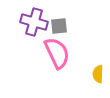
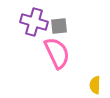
yellow semicircle: moved 3 px left, 11 px down
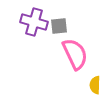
pink semicircle: moved 18 px right, 1 px down
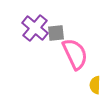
purple cross: moved 1 px right, 6 px down; rotated 24 degrees clockwise
gray square: moved 3 px left, 7 px down
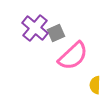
gray square: rotated 18 degrees counterclockwise
pink semicircle: moved 2 px left, 2 px down; rotated 72 degrees clockwise
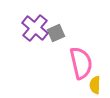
pink semicircle: moved 8 px right, 7 px down; rotated 60 degrees counterclockwise
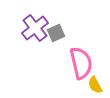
purple cross: rotated 12 degrees clockwise
yellow semicircle: rotated 30 degrees counterclockwise
